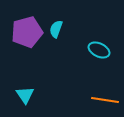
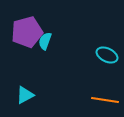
cyan semicircle: moved 11 px left, 12 px down
cyan ellipse: moved 8 px right, 5 px down
cyan triangle: rotated 36 degrees clockwise
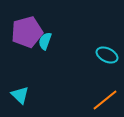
cyan triangle: moved 5 px left; rotated 48 degrees counterclockwise
orange line: rotated 48 degrees counterclockwise
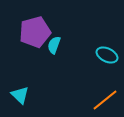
purple pentagon: moved 8 px right
cyan semicircle: moved 9 px right, 4 px down
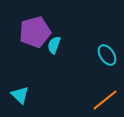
cyan ellipse: rotated 30 degrees clockwise
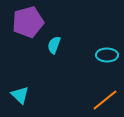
purple pentagon: moved 7 px left, 10 px up
cyan ellipse: rotated 55 degrees counterclockwise
